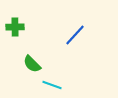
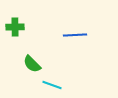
blue line: rotated 45 degrees clockwise
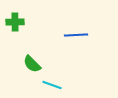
green cross: moved 5 px up
blue line: moved 1 px right
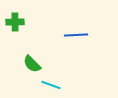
cyan line: moved 1 px left
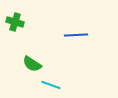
green cross: rotated 18 degrees clockwise
green semicircle: rotated 12 degrees counterclockwise
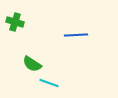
cyan line: moved 2 px left, 2 px up
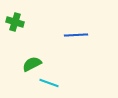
green semicircle: rotated 120 degrees clockwise
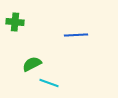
green cross: rotated 12 degrees counterclockwise
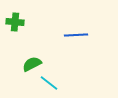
cyan line: rotated 18 degrees clockwise
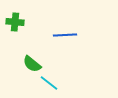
blue line: moved 11 px left
green semicircle: rotated 114 degrees counterclockwise
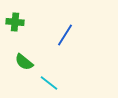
blue line: rotated 55 degrees counterclockwise
green semicircle: moved 8 px left, 2 px up
